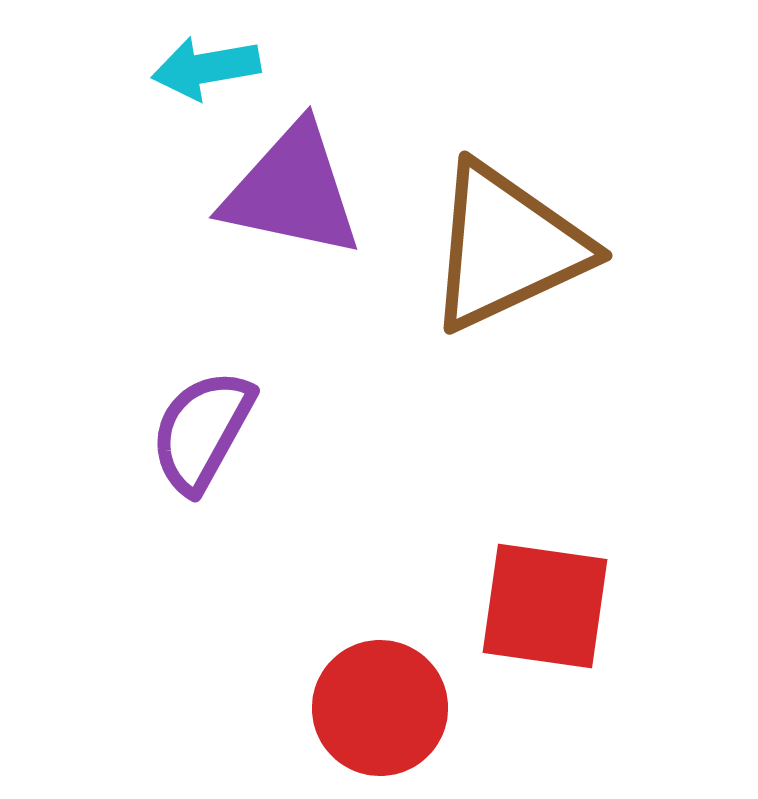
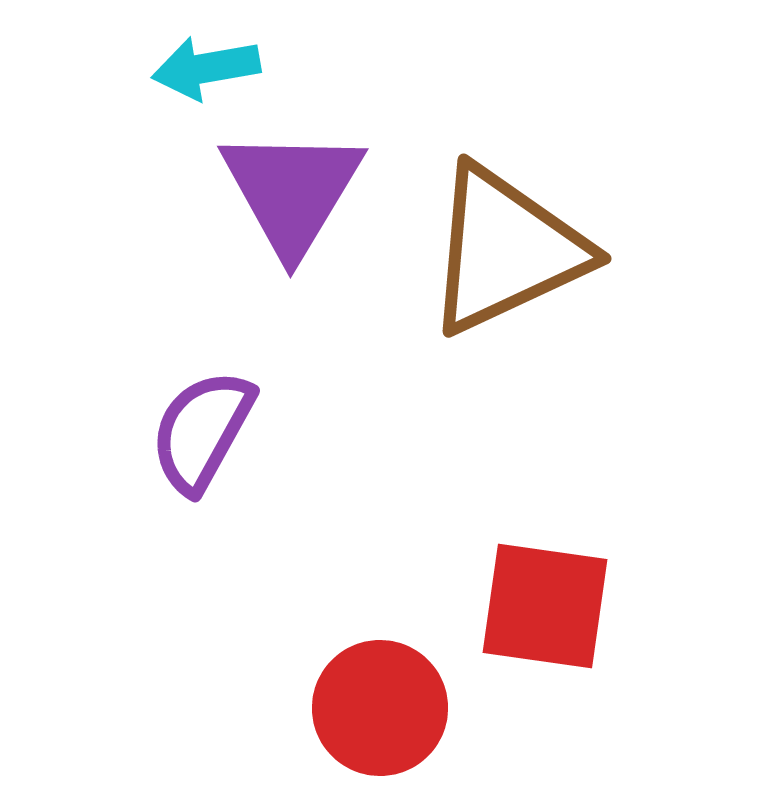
purple triangle: rotated 49 degrees clockwise
brown triangle: moved 1 px left, 3 px down
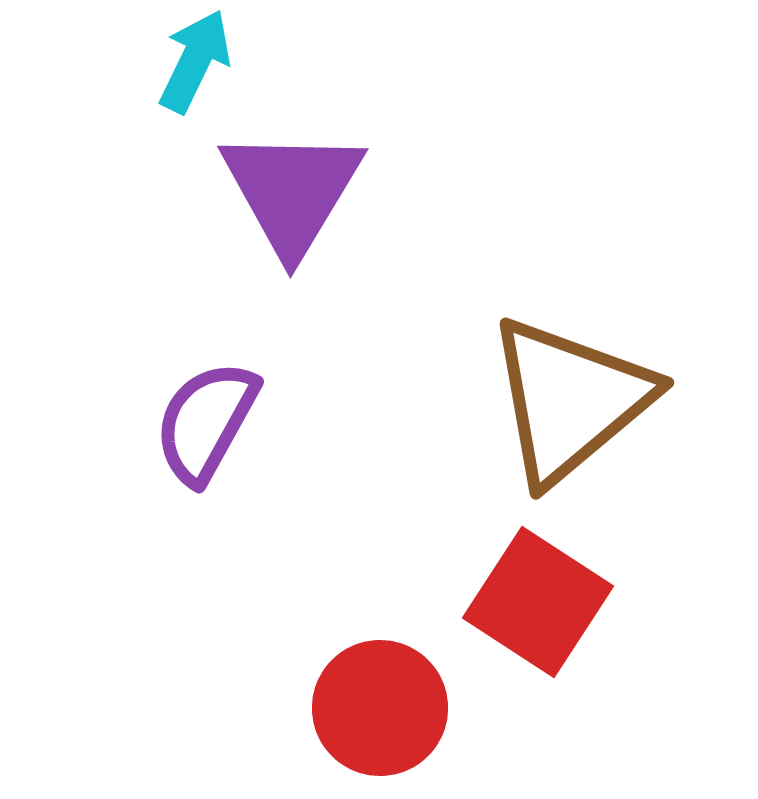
cyan arrow: moved 11 px left, 7 px up; rotated 126 degrees clockwise
brown triangle: moved 64 px right, 150 px down; rotated 15 degrees counterclockwise
purple semicircle: moved 4 px right, 9 px up
red square: moved 7 px left, 4 px up; rotated 25 degrees clockwise
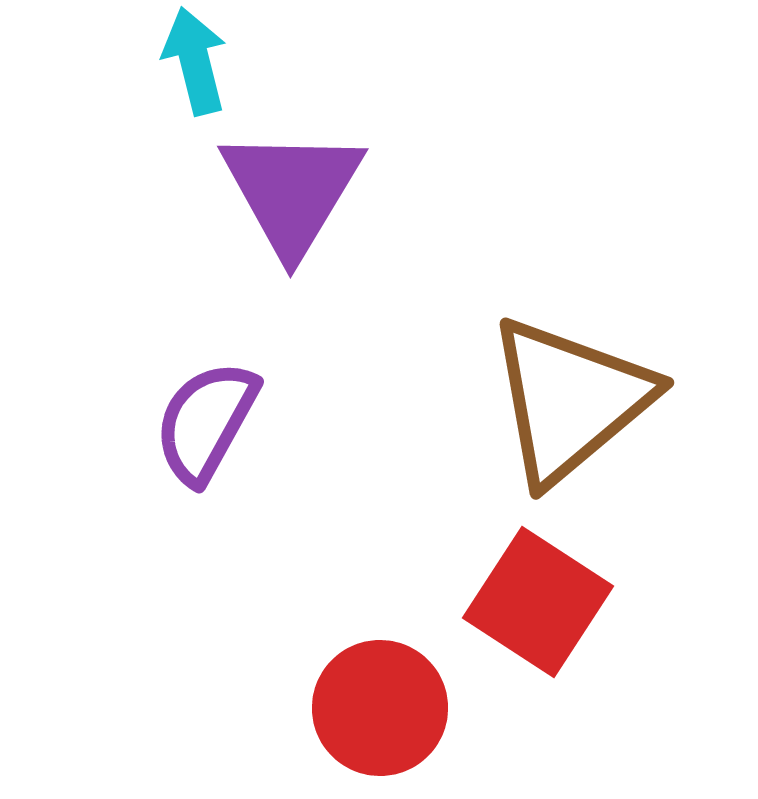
cyan arrow: rotated 40 degrees counterclockwise
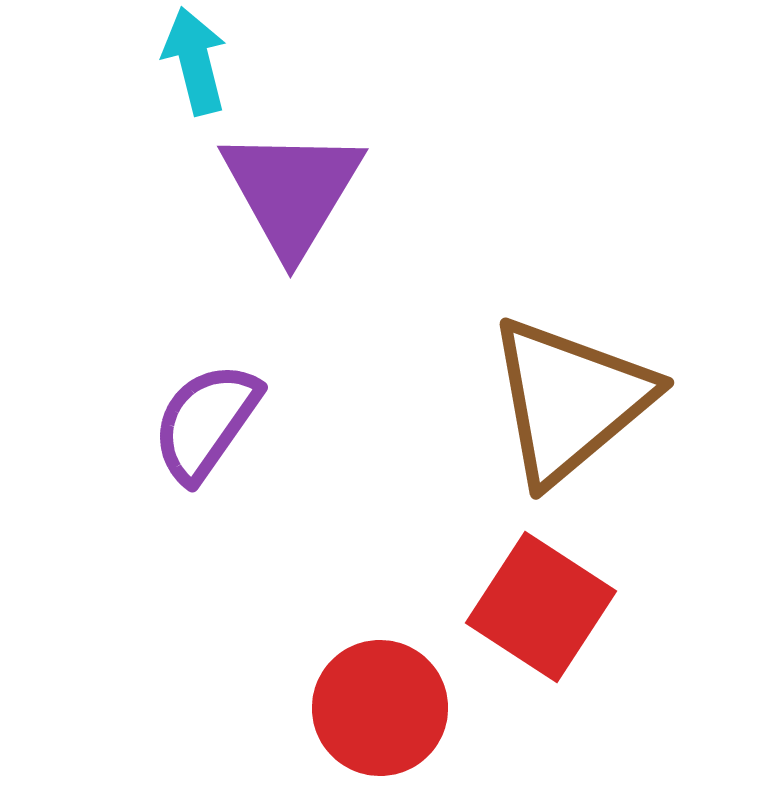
purple semicircle: rotated 6 degrees clockwise
red square: moved 3 px right, 5 px down
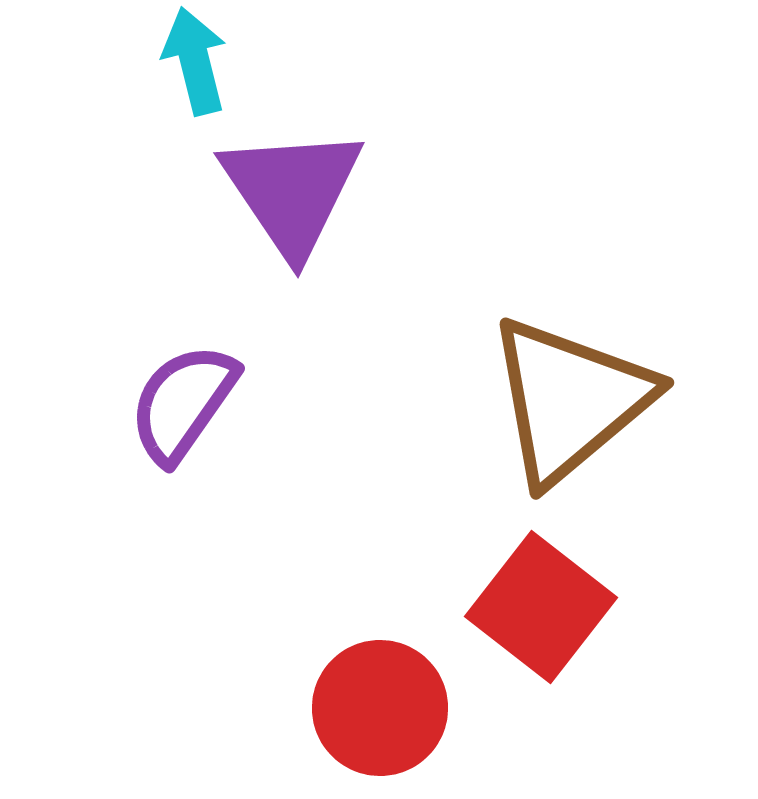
purple triangle: rotated 5 degrees counterclockwise
purple semicircle: moved 23 px left, 19 px up
red square: rotated 5 degrees clockwise
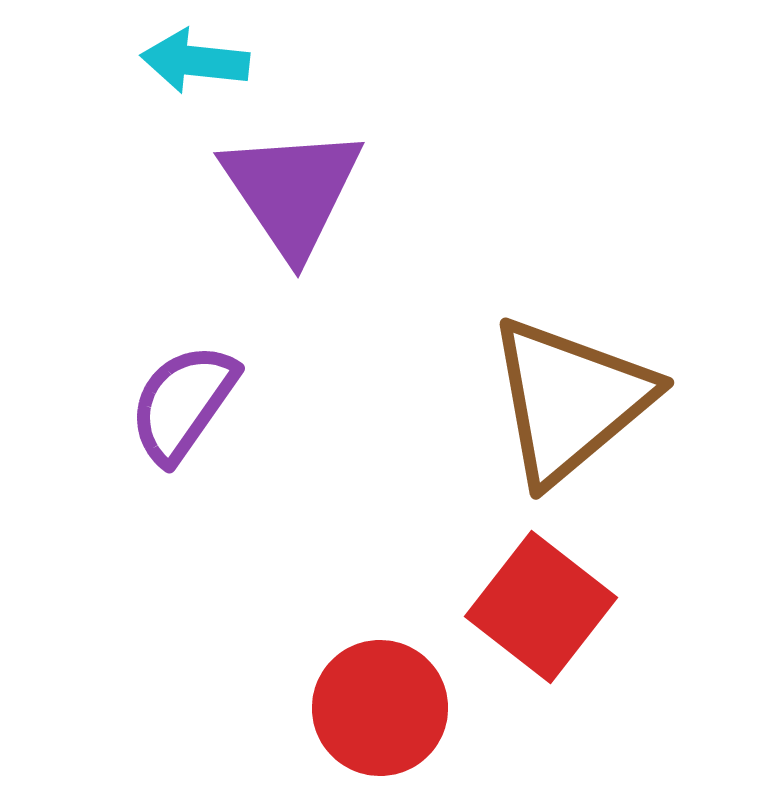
cyan arrow: rotated 70 degrees counterclockwise
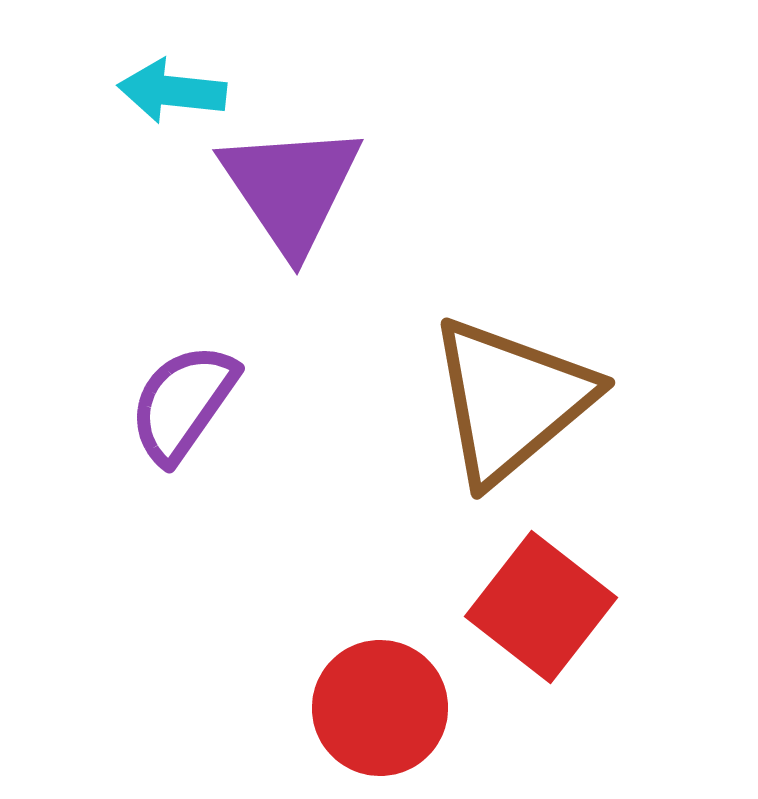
cyan arrow: moved 23 px left, 30 px down
purple triangle: moved 1 px left, 3 px up
brown triangle: moved 59 px left
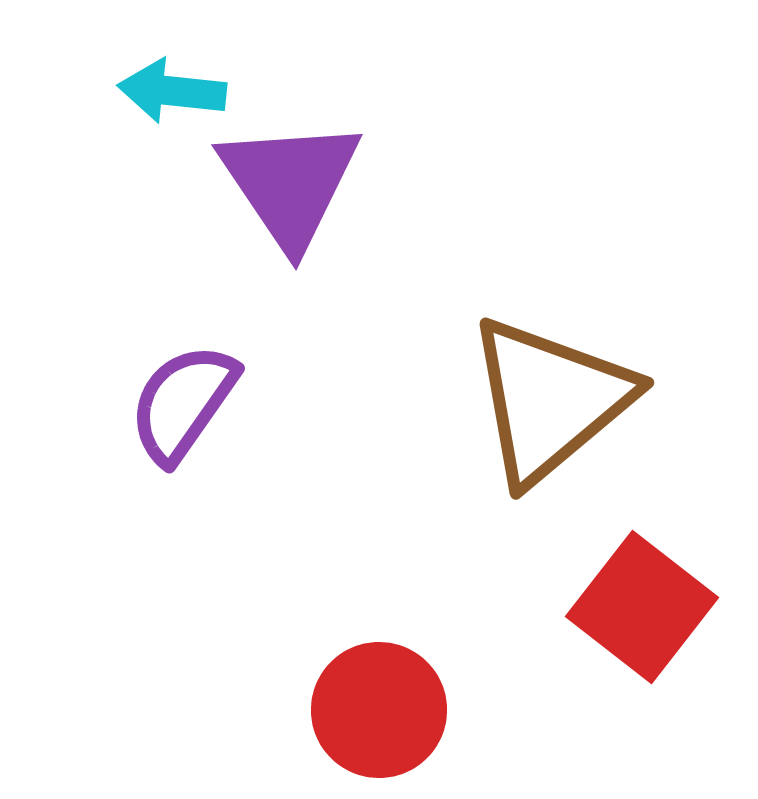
purple triangle: moved 1 px left, 5 px up
brown triangle: moved 39 px right
red square: moved 101 px right
red circle: moved 1 px left, 2 px down
